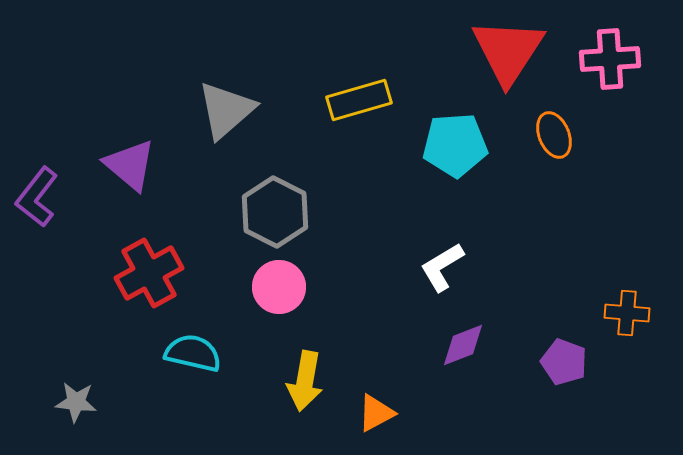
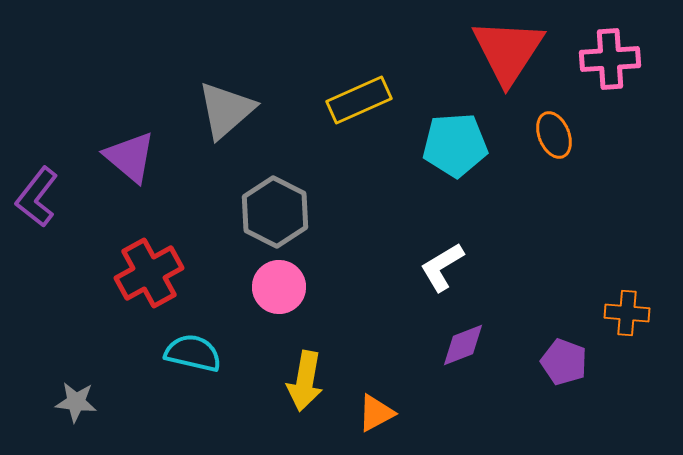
yellow rectangle: rotated 8 degrees counterclockwise
purple triangle: moved 8 px up
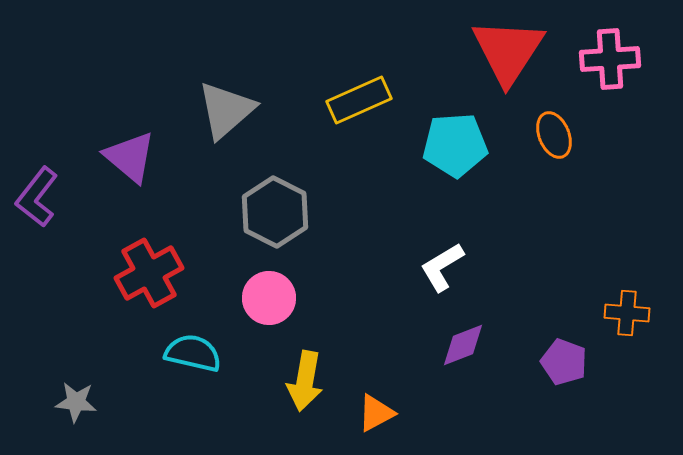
pink circle: moved 10 px left, 11 px down
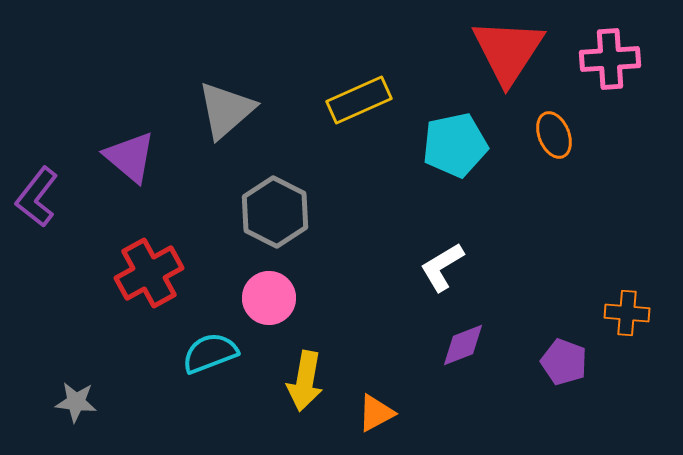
cyan pentagon: rotated 8 degrees counterclockwise
cyan semicircle: moved 17 px right; rotated 34 degrees counterclockwise
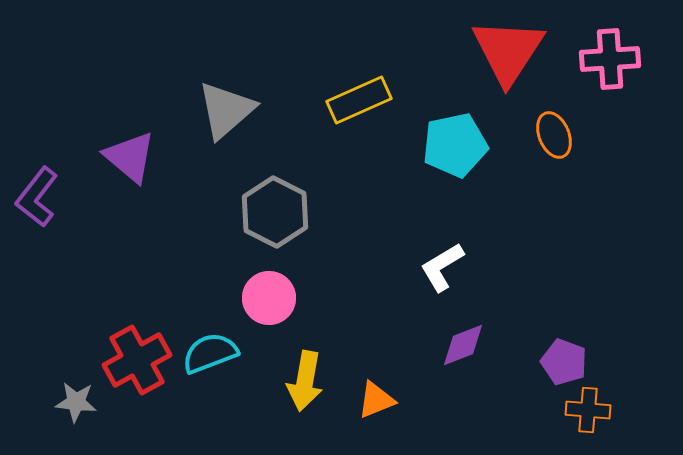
red cross: moved 12 px left, 87 px down
orange cross: moved 39 px left, 97 px down
orange triangle: moved 13 px up; rotated 6 degrees clockwise
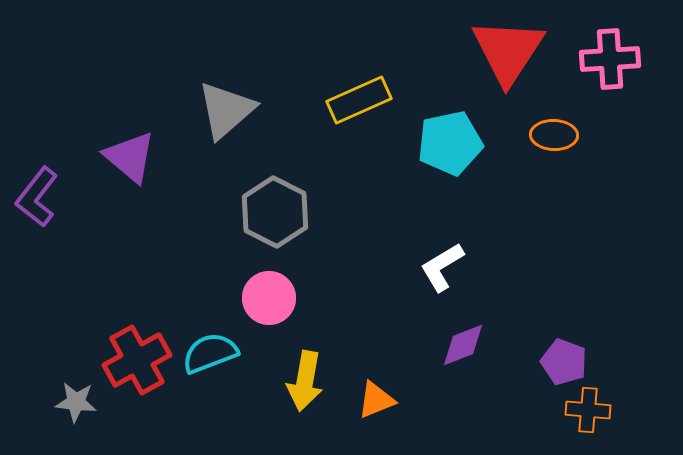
orange ellipse: rotated 66 degrees counterclockwise
cyan pentagon: moved 5 px left, 2 px up
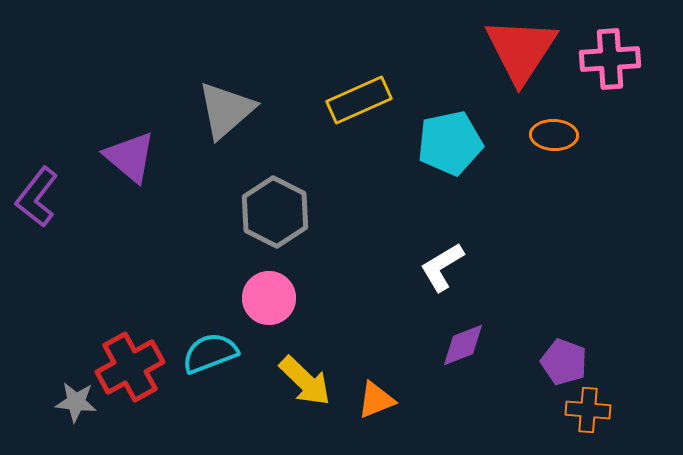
red triangle: moved 13 px right, 1 px up
red cross: moved 7 px left, 7 px down
yellow arrow: rotated 56 degrees counterclockwise
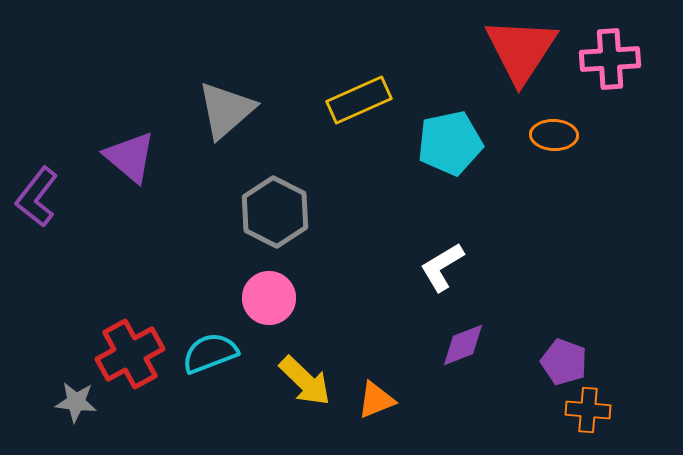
red cross: moved 13 px up
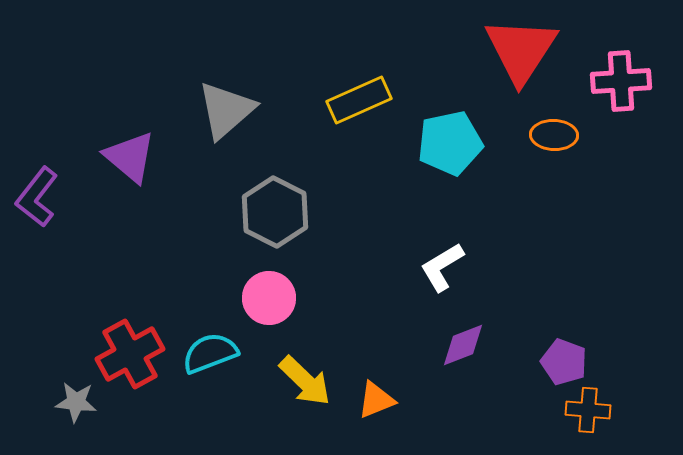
pink cross: moved 11 px right, 22 px down
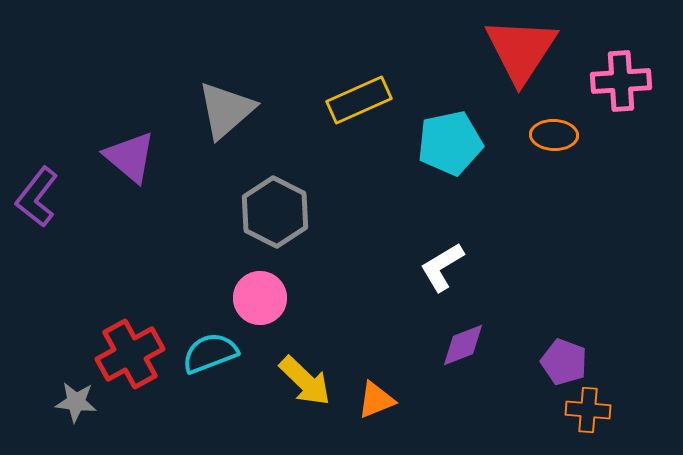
pink circle: moved 9 px left
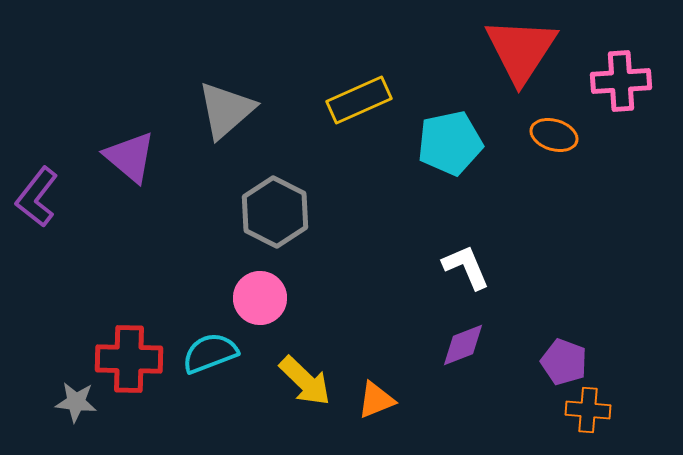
orange ellipse: rotated 15 degrees clockwise
white L-shape: moved 24 px right; rotated 98 degrees clockwise
red cross: moved 1 px left, 5 px down; rotated 30 degrees clockwise
